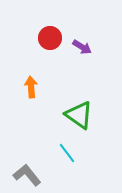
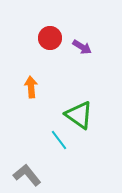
cyan line: moved 8 px left, 13 px up
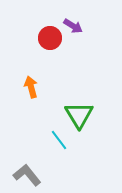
purple arrow: moved 9 px left, 21 px up
orange arrow: rotated 10 degrees counterclockwise
green triangle: rotated 24 degrees clockwise
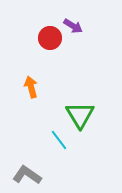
green triangle: moved 1 px right
gray L-shape: rotated 16 degrees counterclockwise
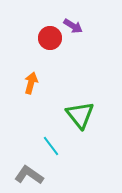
orange arrow: moved 4 px up; rotated 30 degrees clockwise
green triangle: rotated 8 degrees counterclockwise
cyan line: moved 8 px left, 6 px down
gray L-shape: moved 2 px right
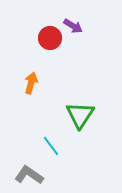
green triangle: rotated 12 degrees clockwise
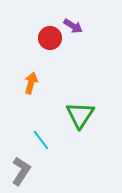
cyan line: moved 10 px left, 6 px up
gray L-shape: moved 8 px left, 4 px up; rotated 88 degrees clockwise
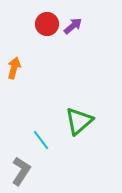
purple arrow: rotated 72 degrees counterclockwise
red circle: moved 3 px left, 14 px up
orange arrow: moved 17 px left, 15 px up
green triangle: moved 1 px left, 6 px down; rotated 16 degrees clockwise
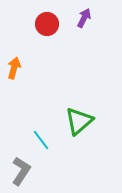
purple arrow: moved 11 px right, 8 px up; rotated 24 degrees counterclockwise
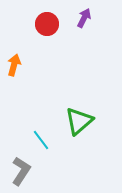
orange arrow: moved 3 px up
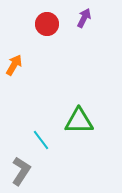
orange arrow: rotated 15 degrees clockwise
green triangle: rotated 40 degrees clockwise
